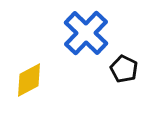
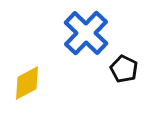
yellow diamond: moved 2 px left, 3 px down
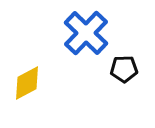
black pentagon: rotated 28 degrees counterclockwise
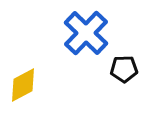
yellow diamond: moved 4 px left, 2 px down
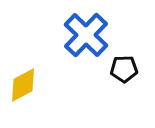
blue cross: moved 2 px down
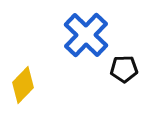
yellow diamond: rotated 18 degrees counterclockwise
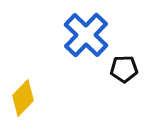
yellow diamond: moved 13 px down
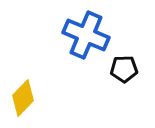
blue cross: rotated 21 degrees counterclockwise
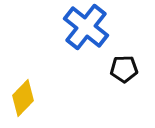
blue cross: moved 8 px up; rotated 15 degrees clockwise
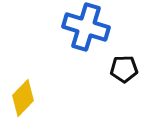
blue cross: rotated 21 degrees counterclockwise
